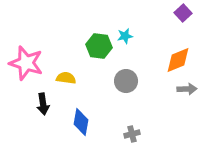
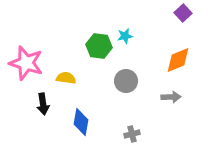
gray arrow: moved 16 px left, 8 px down
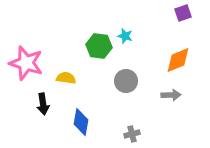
purple square: rotated 24 degrees clockwise
cyan star: rotated 28 degrees clockwise
gray arrow: moved 2 px up
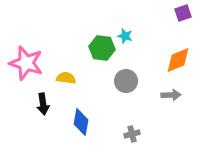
green hexagon: moved 3 px right, 2 px down
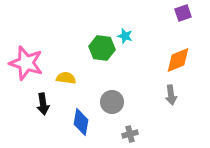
gray circle: moved 14 px left, 21 px down
gray arrow: rotated 84 degrees clockwise
gray cross: moved 2 px left
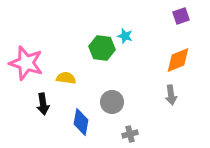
purple square: moved 2 px left, 3 px down
